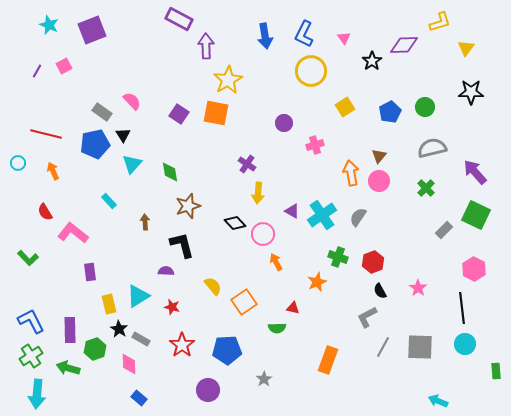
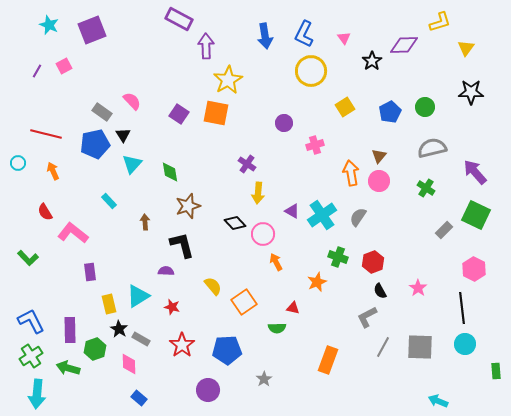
green cross at (426, 188): rotated 12 degrees counterclockwise
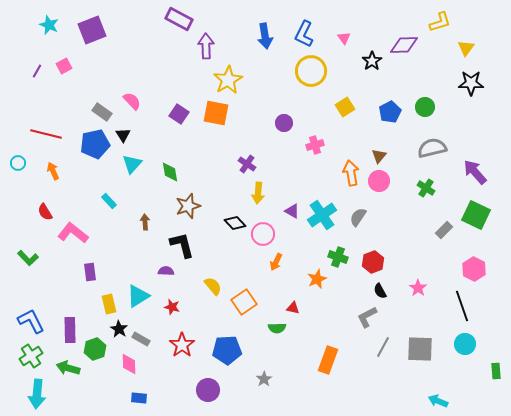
black star at (471, 92): moved 9 px up
orange arrow at (276, 262): rotated 126 degrees counterclockwise
orange star at (317, 282): moved 3 px up
black line at (462, 308): moved 2 px up; rotated 12 degrees counterclockwise
gray square at (420, 347): moved 2 px down
blue rectangle at (139, 398): rotated 35 degrees counterclockwise
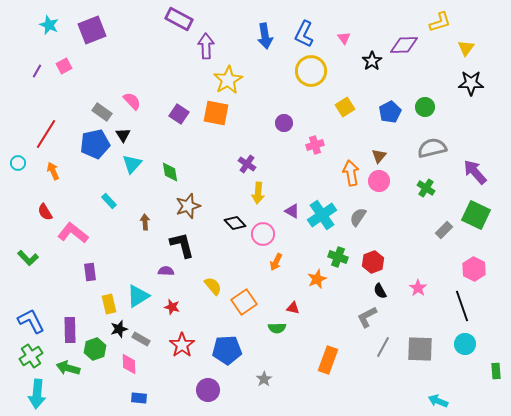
red line at (46, 134): rotated 72 degrees counterclockwise
black star at (119, 329): rotated 24 degrees clockwise
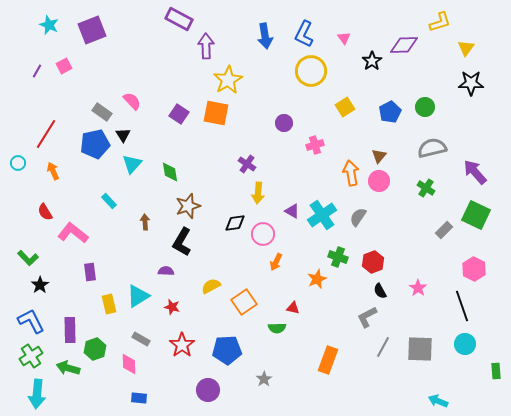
black diamond at (235, 223): rotated 55 degrees counterclockwise
black L-shape at (182, 245): moved 3 px up; rotated 136 degrees counterclockwise
yellow semicircle at (213, 286): moved 2 px left; rotated 78 degrees counterclockwise
black star at (119, 329): moved 79 px left, 44 px up; rotated 18 degrees counterclockwise
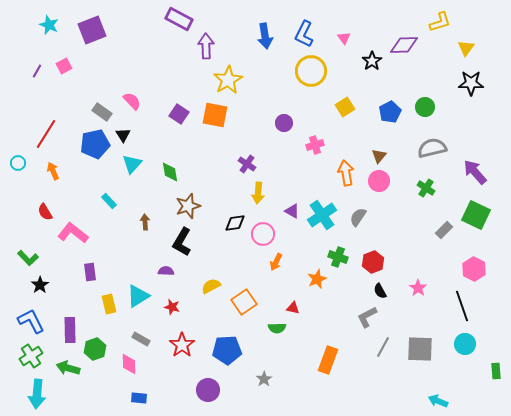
orange square at (216, 113): moved 1 px left, 2 px down
orange arrow at (351, 173): moved 5 px left
